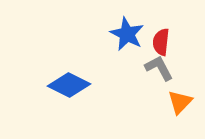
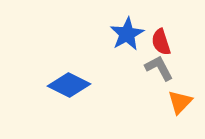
blue star: rotated 16 degrees clockwise
red semicircle: rotated 24 degrees counterclockwise
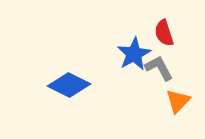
blue star: moved 7 px right, 20 px down
red semicircle: moved 3 px right, 9 px up
orange triangle: moved 2 px left, 1 px up
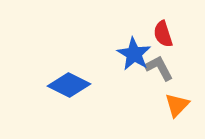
red semicircle: moved 1 px left, 1 px down
blue star: rotated 12 degrees counterclockwise
orange triangle: moved 1 px left, 4 px down
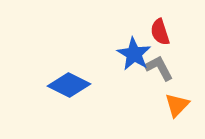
red semicircle: moved 3 px left, 2 px up
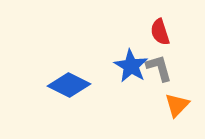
blue star: moved 3 px left, 12 px down
gray L-shape: rotated 12 degrees clockwise
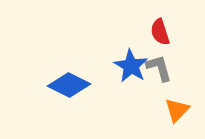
orange triangle: moved 5 px down
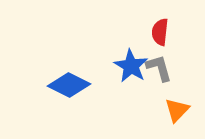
red semicircle: rotated 24 degrees clockwise
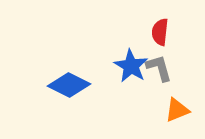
orange triangle: rotated 24 degrees clockwise
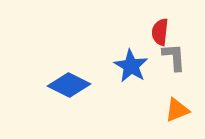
gray L-shape: moved 15 px right, 11 px up; rotated 12 degrees clockwise
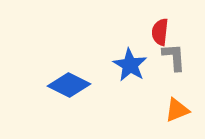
blue star: moved 1 px left, 1 px up
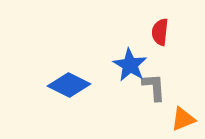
gray L-shape: moved 20 px left, 30 px down
orange triangle: moved 6 px right, 9 px down
